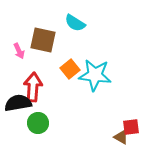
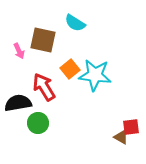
red arrow: moved 11 px right; rotated 36 degrees counterclockwise
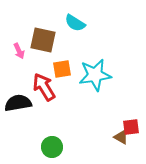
orange square: moved 8 px left; rotated 30 degrees clockwise
cyan star: rotated 16 degrees counterclockwise
green circle: moved 14 px right, 24 px down
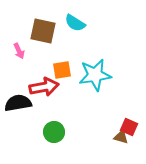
brown square: moved 9 px up
orange square: moved 1 px down
red arrow: rotated 112 degrees clockwise
red square: moved 2 px left; rotated 30 degrees clockwise
brown triangle: rotated 14 degrees counterclockwise
green circle: moved 2 px right, 15 px up
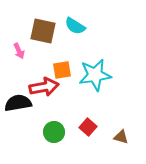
cyan semicircle: moved 3 px down
red square: moved 41 px left; rotated 18 degrees clockwise
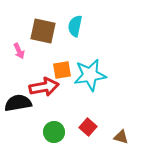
cyan semicircle: rotated 70 degrees clockwise
cyan star: moved 5 px left
